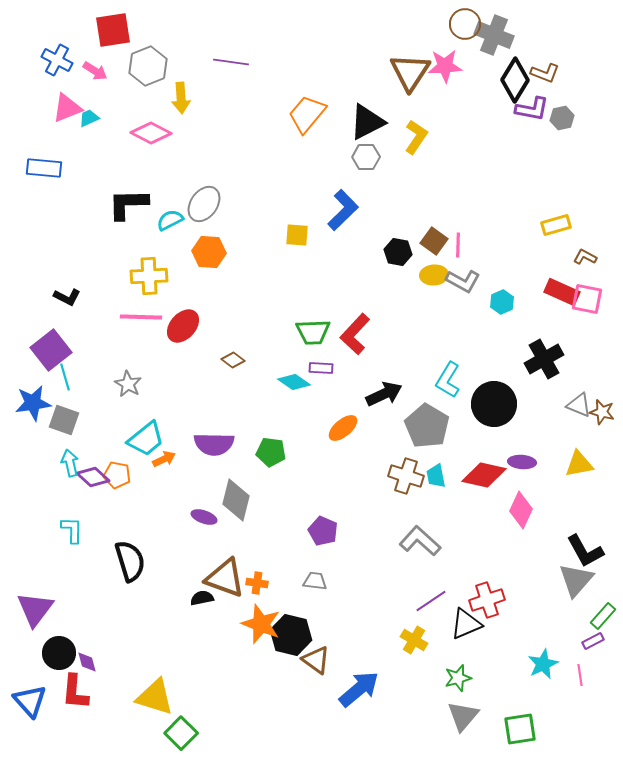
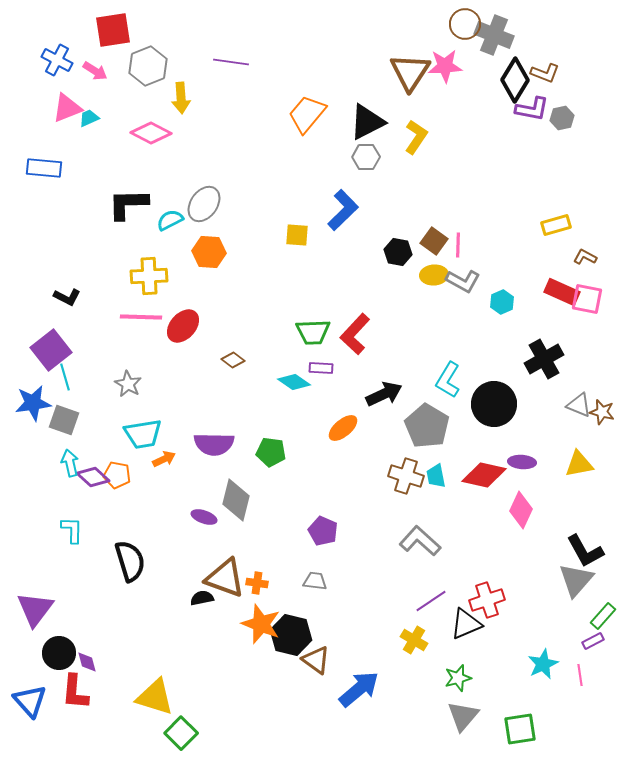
cyan trapezoid at (146, 439): moved 3 px left, 5 px up; rotated 30 degrees clockwise
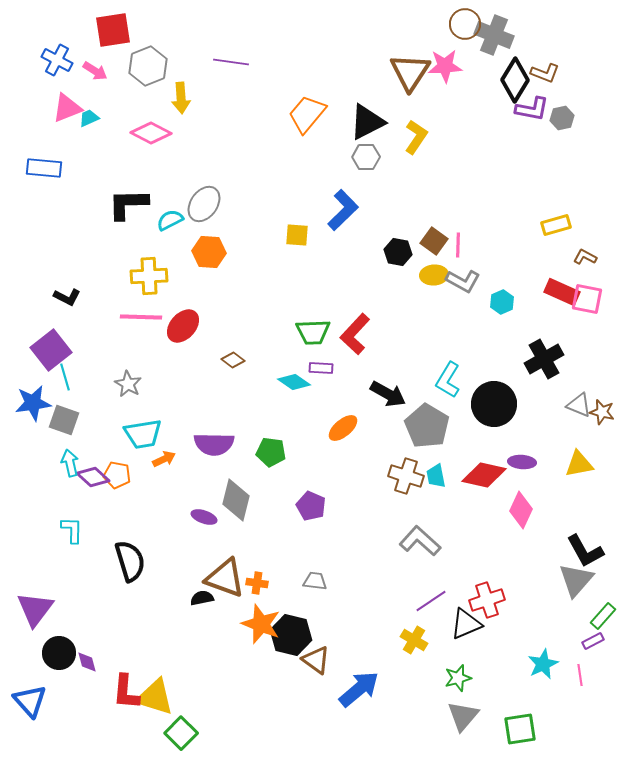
black arrow at (384, 394): moved 4 px right; rotated 54 degrees clockwise
purple pentagon at (323, 531): moved 12 px left, 25 px up
red L-shape at (75, 692): moved 51 px right
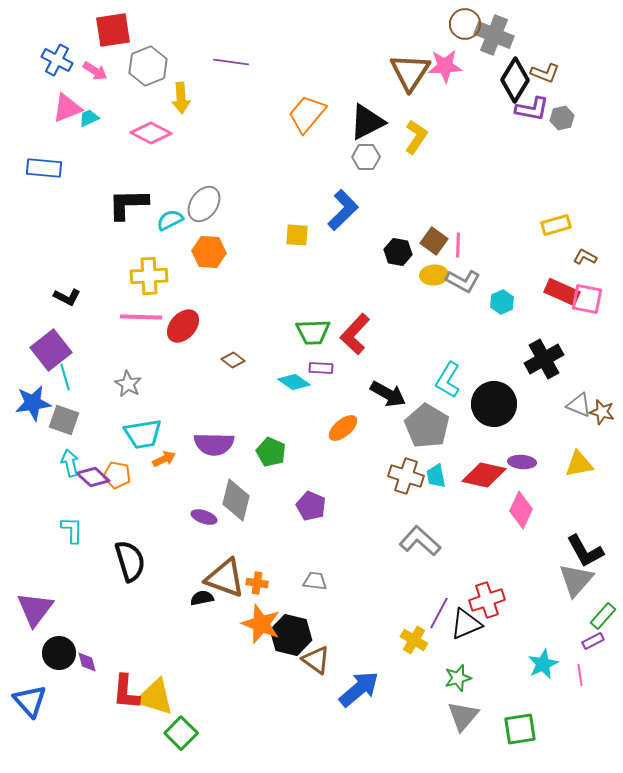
green pentagon at (271, 452): rotated 16 degrees clockwise
purple line at (431, 601): moved 8 px right, 12 px down; rotated 28 degrees counterclockwise
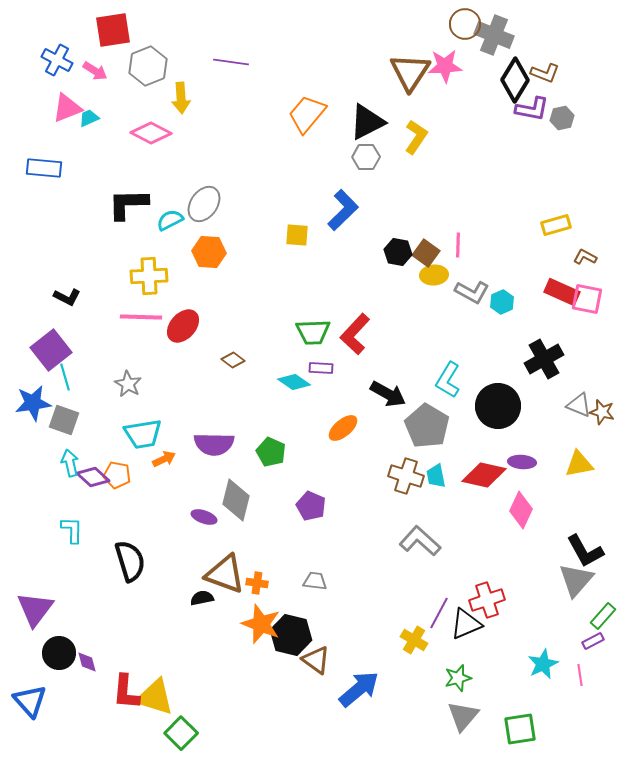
brown square at (434, 241): moved 8 px left, 12 px down
gray L-shape at (463, 281): moved 9 px right, 11 px down
black circle at (494, 404): moved 4 px right, 2 px down
brown triangle at (225, 578): moved 4 px up
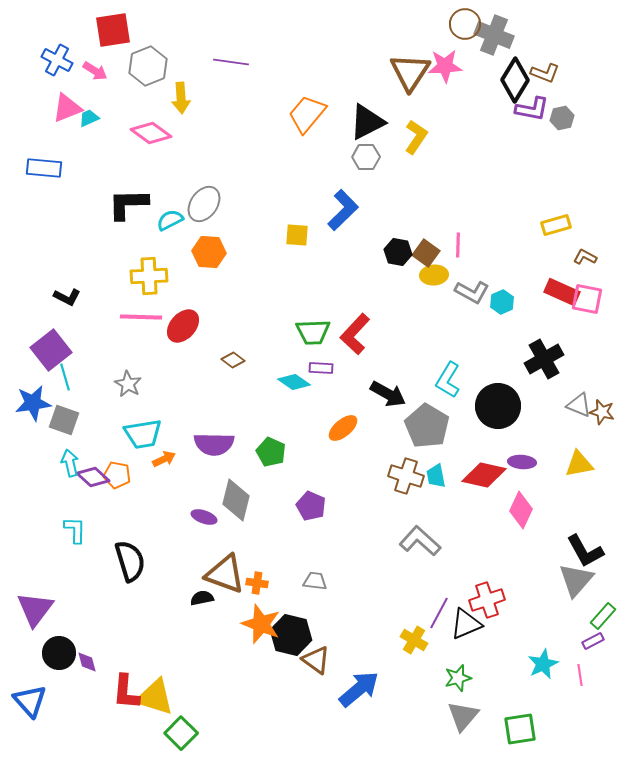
pink diamond at (151, 133): rotated 9 degrees clockwise
cyan L-shape at (72, 530): moved 3 px right
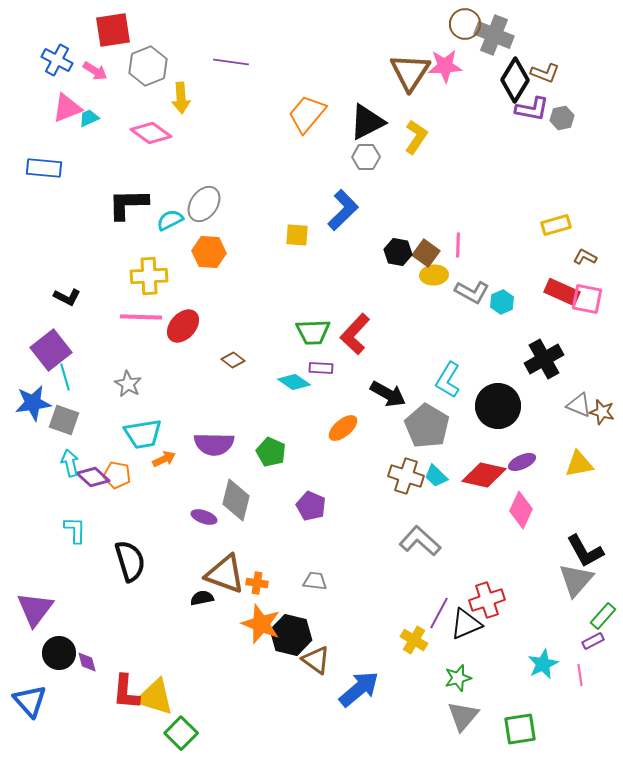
purple ellipse at (522, 462): rotated 28 degrees counterclockwise
cyan trapezoid at (436, 476): rotated 35 degrees counterclockwise
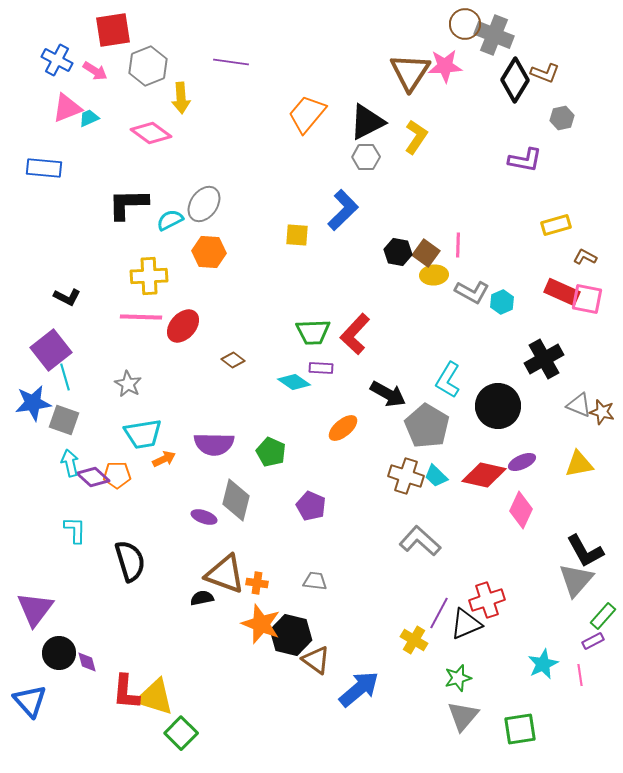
purple L-shape at (532, 109): moved 7 px left, 51 px down
orange pentagon at (117, 475): rotated 12 degrees counterclockwise
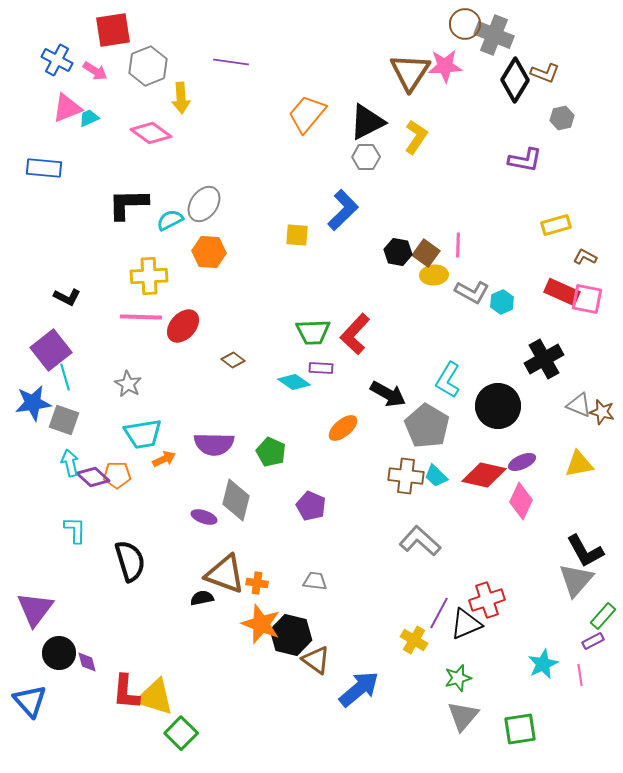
brown cross at (406, 476): rotated 12 degrees counterclockwise
pink diamond at (521, 510): moved 9 px up
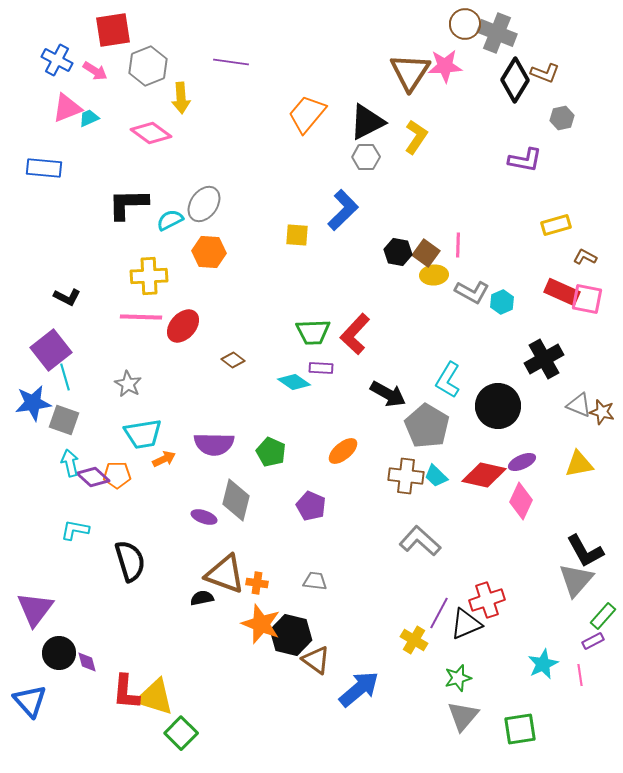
gray cross at (494, 35): moved 3 px right, 2 px up
orange ellipse at (343, 428): moved 23 px down
cyan L-shape at (75, 530): rotated 80 degrees counterclockwise
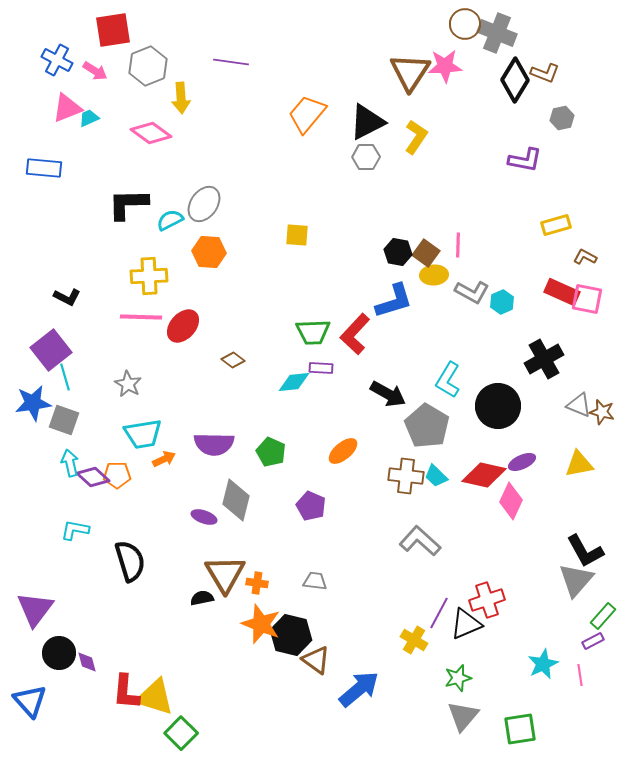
blue L-shape at (343, 210): moved 51 px right, 91 px down; rotated 27 degrees clockwise
cyan diamond at (294, 382): rotated 40 degrees counterclockwise
pink diamond at (521, 501): moved 10 px left
brown triangle at (225, 574): rotated 39 degrees clockwise
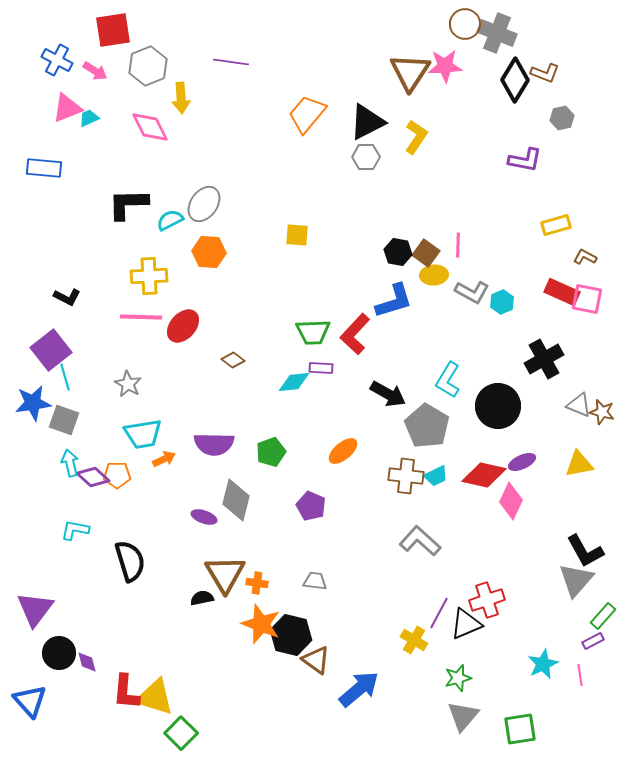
pink diamond at (151, 133): moved 1 px left, 6 px up; rotated 27 degrees clockwise
green pentagon at (271, 452): rotated 28 degrees clockwise
cyan trapezoid at (436, 476): rotated 70 degrees counterclockwise
